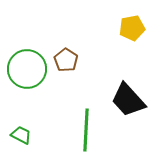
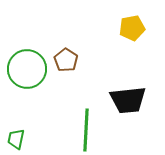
black trapezoid: rotated 54 degrees counterclockwise
green trapezoid: moved 5 px left, 4 px down; rotated 105 degrees counterclockwise
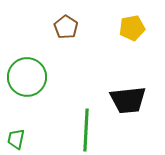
brown pentagon: moved 33 px up
green circle: moved 8 px down
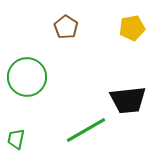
green line: rotated 57 degrees clockwise
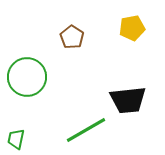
brown pentagon: moved 6 px right, 10 px down
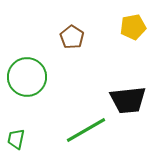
yellow pentagon: moved 1 px right, 1 px up
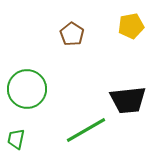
yellow pentagon: moved 2 px left, 1 px up
brown pentagon: moved 3 px up
green circle: moved 12 px down
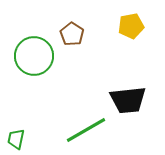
green circle: moved 7 px right, 33 px up
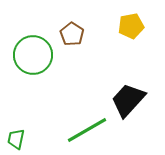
green circle: moved 1 px left, 1 px up
black trapezoid: rotated 138 degrees clockwise
green line: moved 1 px right
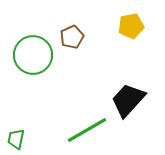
brown pentagon: moved 3 px down; rotated 15 degrees clockwise
